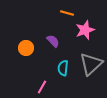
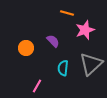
pink line: moved 5 px left, 1 px up
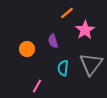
orange line: rotated 56 degrees counterclockwise
pink star: rotated 12 degrees counterclockwise
purple semicircle: rotated 152 degrees counterclockwise
orange circle: moved 1 px right, 1 px down
gray triangle: rotated 10 degrees counterclockwise
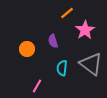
gray triangle: rotated 30 degrees counterclockwise
cyan semicircle: moved 1 px left
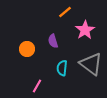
orange line: moved 2 px left, 1 px up
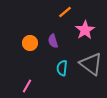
orange circle: moved 3 px right, 6 px up
pink line: moved 10 px left
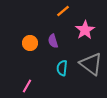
orange line: moved 2 px left, 1 px up
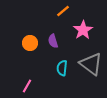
pink star: moved 2 px left
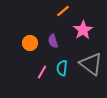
pink line: moved 15 px right, 14 px up
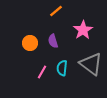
orange line: moved 7 px left
